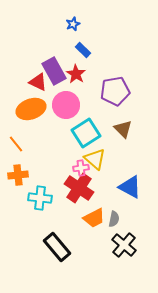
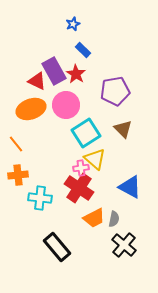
red triangle: moved 1 px left, 1 px up
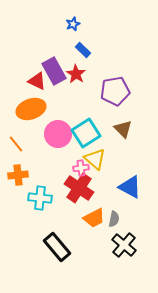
pink circle: moved 8 px left, 29 px down
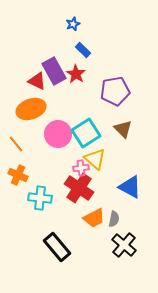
orange cross: rotated 30 degrees clockwise
